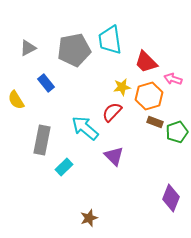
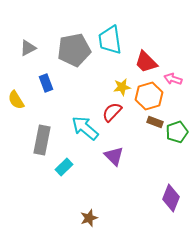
blue rectangle: rotated 18 degrees clockwise
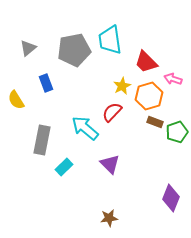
gray triangle: rotated 12 degrees counterclockwise
yellow star: moved 1 px up; rotated 18 degrees counterclockwise
purple triangle: moved 4 px left, 8 px down
brown star: moved 20 px right; rotated 12 degrees clockwise
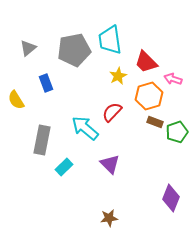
yellow star: moved 4 px left, 10 px up
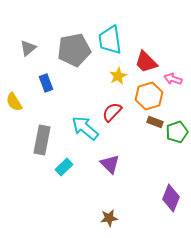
yellow semicircle: moved 2 px left, 2 px down
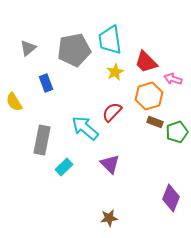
yellow star: moved 3 px left, 4 px up
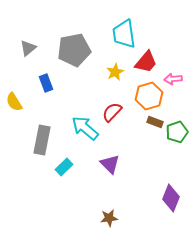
cyan trapezoid: moved 14 px right, 6 px up
red trapezoid: rotated 95 degrees counterclockwise
pink arrow: rotated 24 degrees counterclockwise
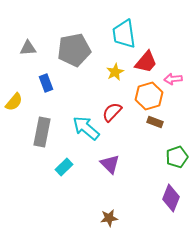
gray triangle: rotated 36 degrees clockwise
yellow semicircle: rotated 108 degrees counterclockwise
cyan arrow: moved 1 px right
green pentagon: moved 25 px down
gray rectangle: moved 8 px up
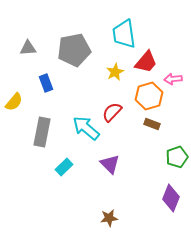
brown rectangle: moved 3 px left, 2 px down
